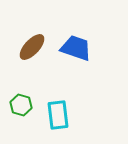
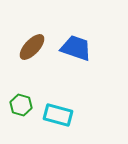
cyan rectangle: rotated 68 degrees counterclockwise
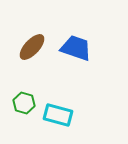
green hexagon: moved 3 px right, 2 px up
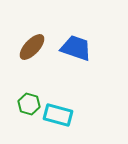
green hexagon: moved 5 px right, 1 px down
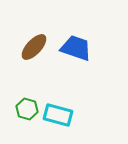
brown ellipse: moved 2 px right
green hexagon: moved 2 px left, 5 px down
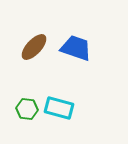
green hexagon: rotated 10 degrees counterclockwise
cyan rectangle: moved 1 px right, 7 px up
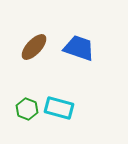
blue trapezoid: moved 3 px right
green hexagon: rotated 15 degrees clockwise
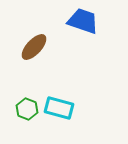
blue trapezoid: moved 4 px right, 27 px up
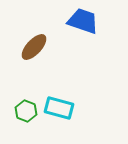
green hexagon: moved 1 px left, 2 px down
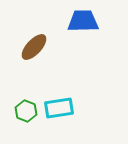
blue trapezoid: rotated 20 degrees counterclockwise
cyan rectangle: rotated 24 degrees counterclockwise
